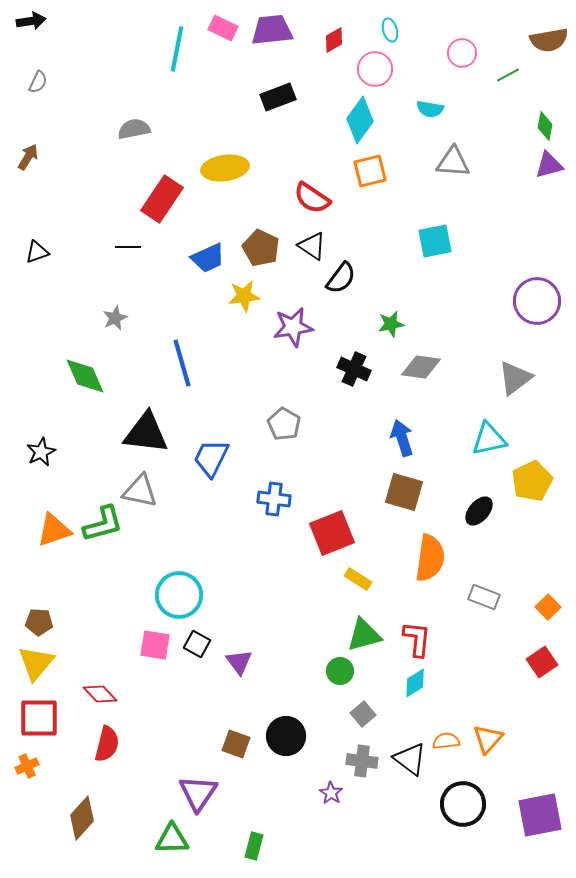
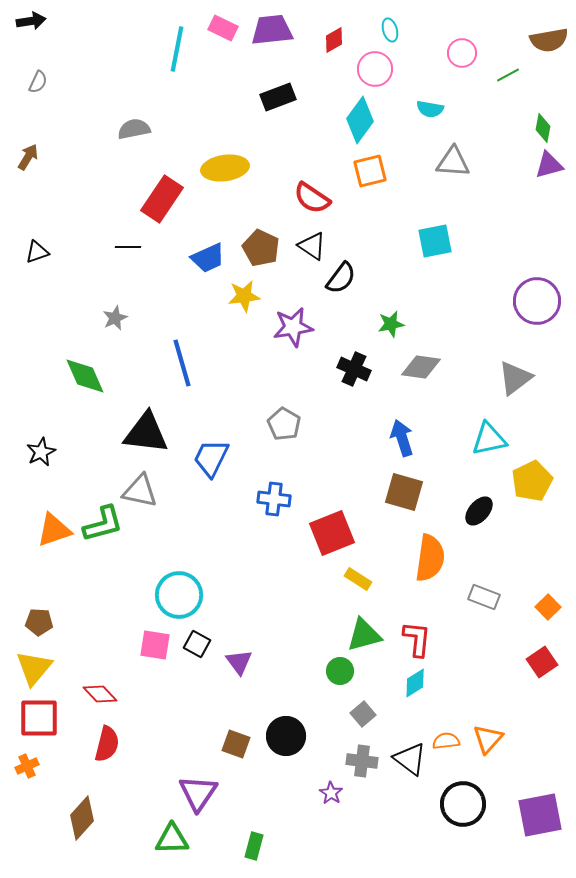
green diamond at (545, 126): moved 2 px left, 2 px down
yellow triangle at (36, 663): moved 2 px left, 5 px down
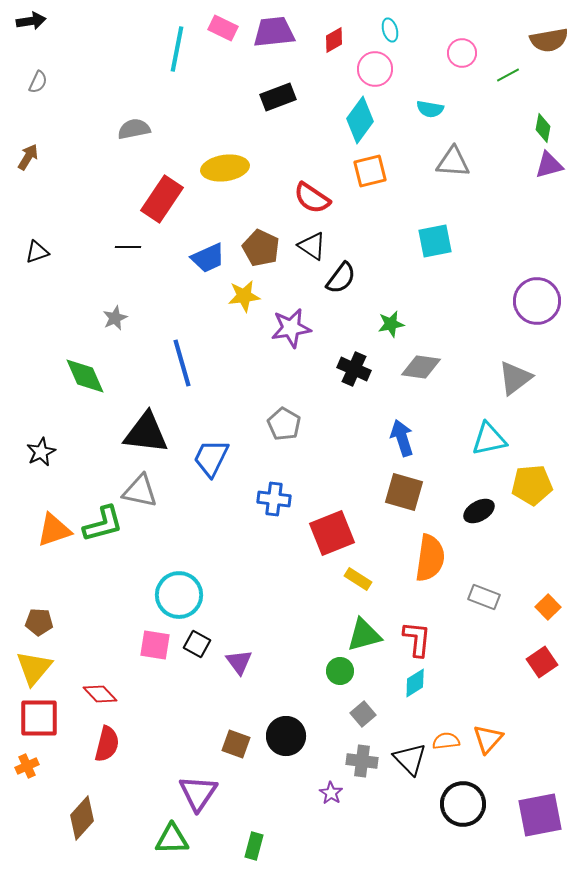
purple trapezoid at (272, 30): moved 2 px right, 2 px down
purple star at (293, 327): moved 2 px left, 1 px down
yellow pentagon at (532, 481): moved 4 px down; rotated 21 degrees clockwise
black ellipse at (479, 511): rotated 20 degrees clockwise
black triangle at (410, 759): rotated 9 degrees clockwise
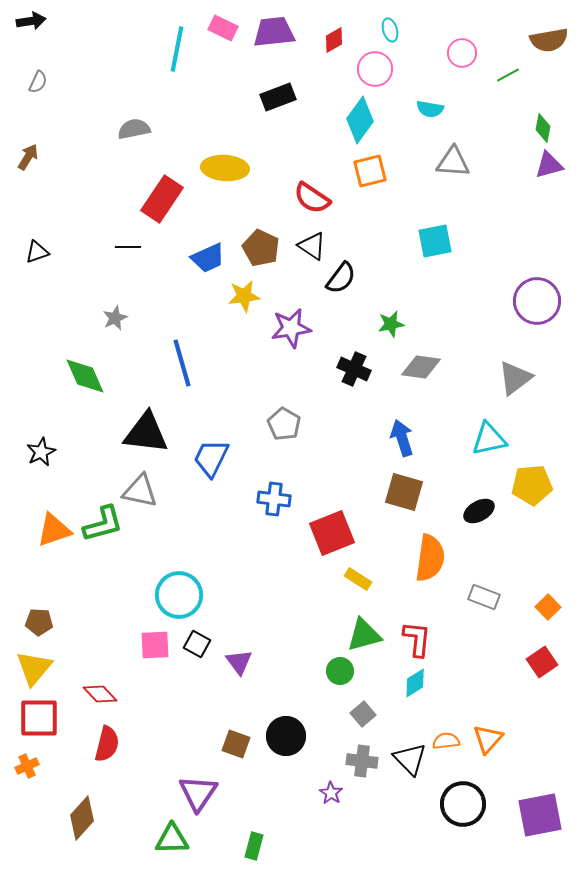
yellow ellipse at (225, 168): rotated 12 degrees clockwise
pink square at (155, 645): rotated 12 degrees counterclockwise
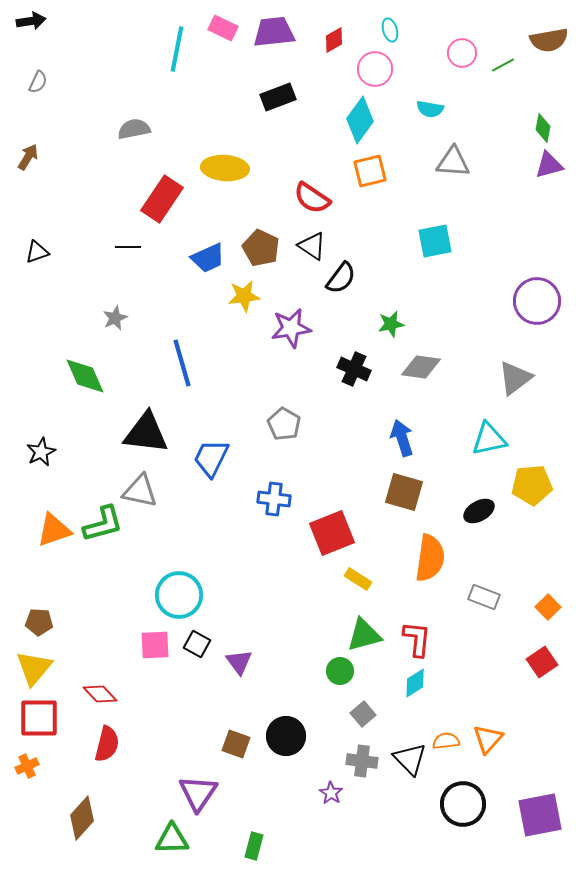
green line at (508, 75): moved 5 px left, 10 px up
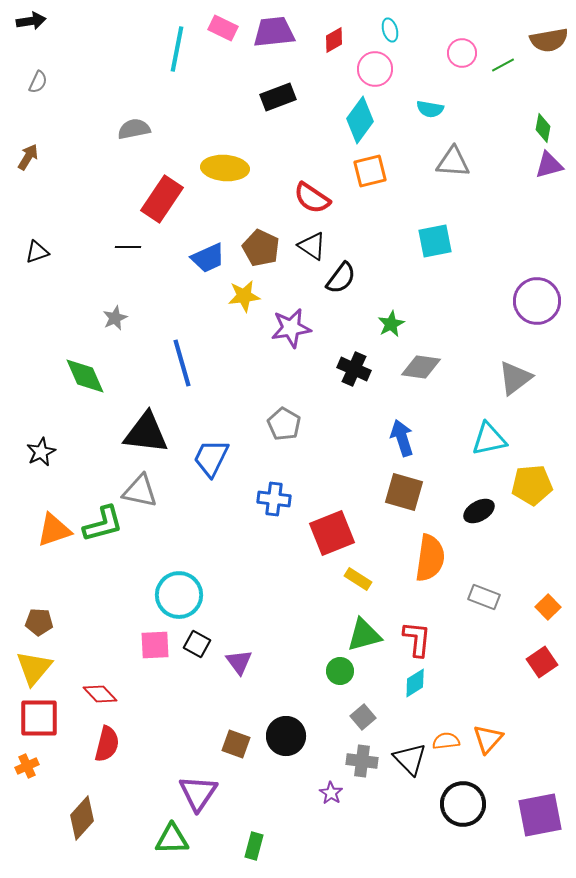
green star at (391, 324): rotated 16 degrees counterclockwise
gray square at (363, 714): moved 3 px down
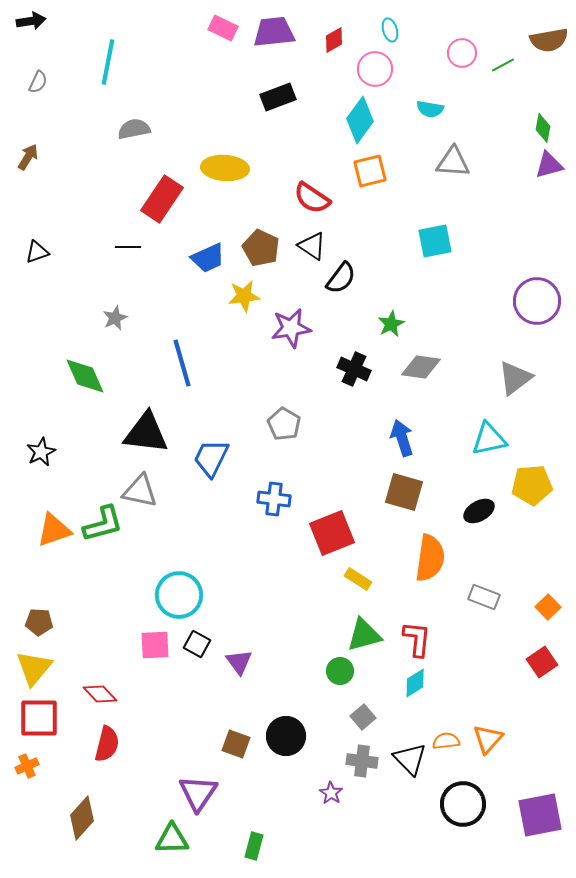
cyan line at (177, 49): moved 69 px left, 13 px down
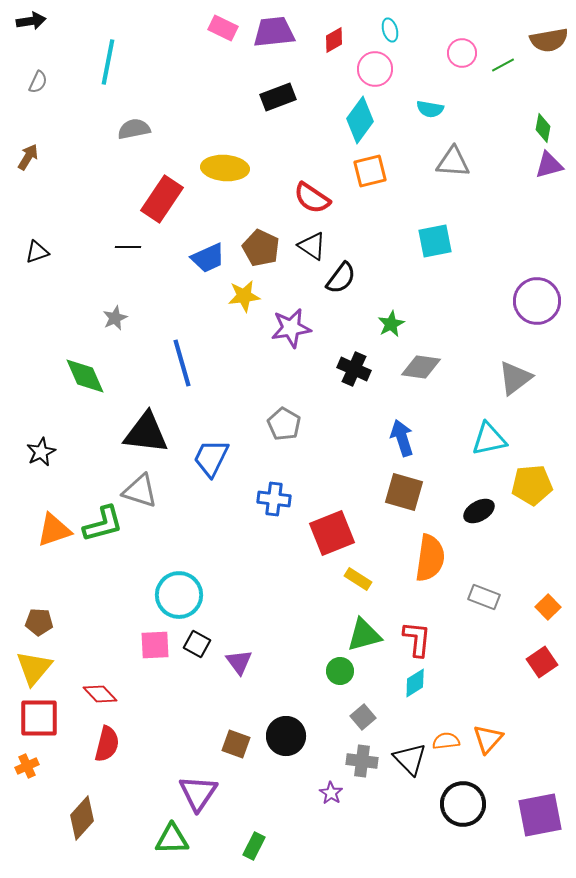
gray triangle at (140, 491): rotated 6 degrees clockwise
green rectangle at (254, 846): rotated 12 degrees clockwise
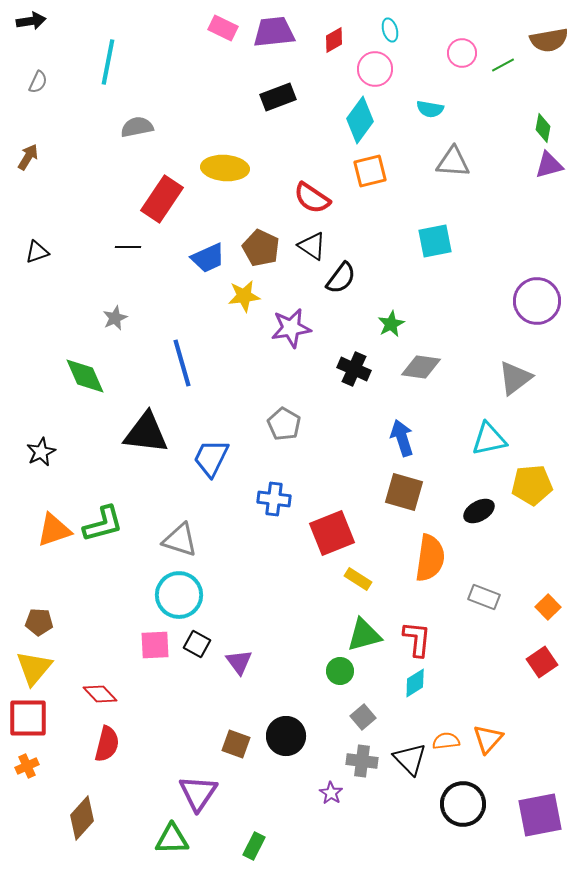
gray semicircle at (134, 129): moved 3 px right, 2 px up
gray triangle at (140, 491): moved 40 px right, 49 px down
red square at (39, 718): moved 11 px left
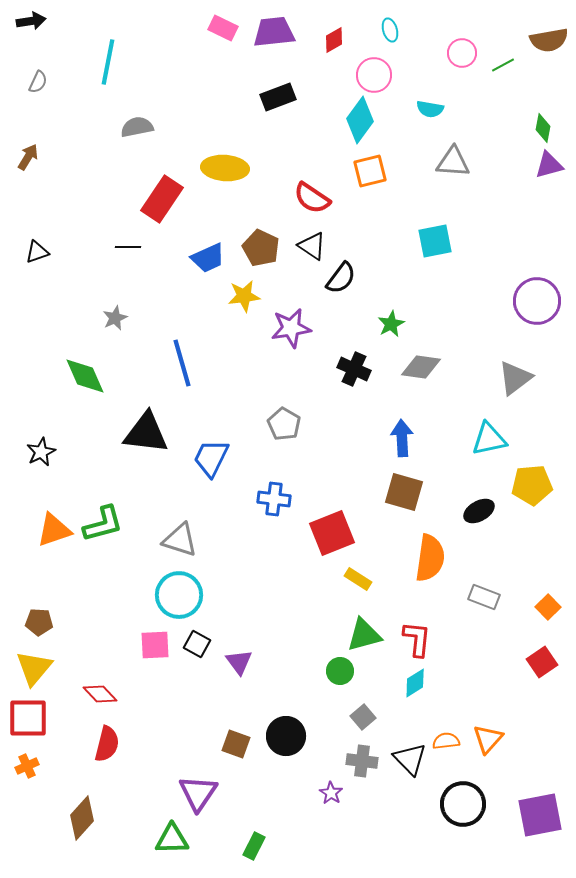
pink circle at (375, 69): moved 1 px left, 6 px down
blue arrow at (402, 438): rotated 15 degrees clockwise
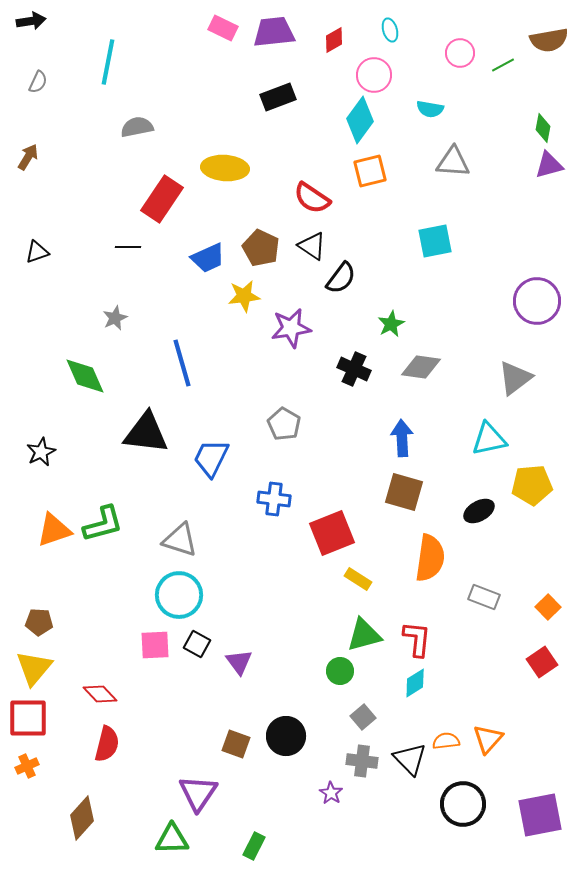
pink circle at (462, 53): moved 2 px left
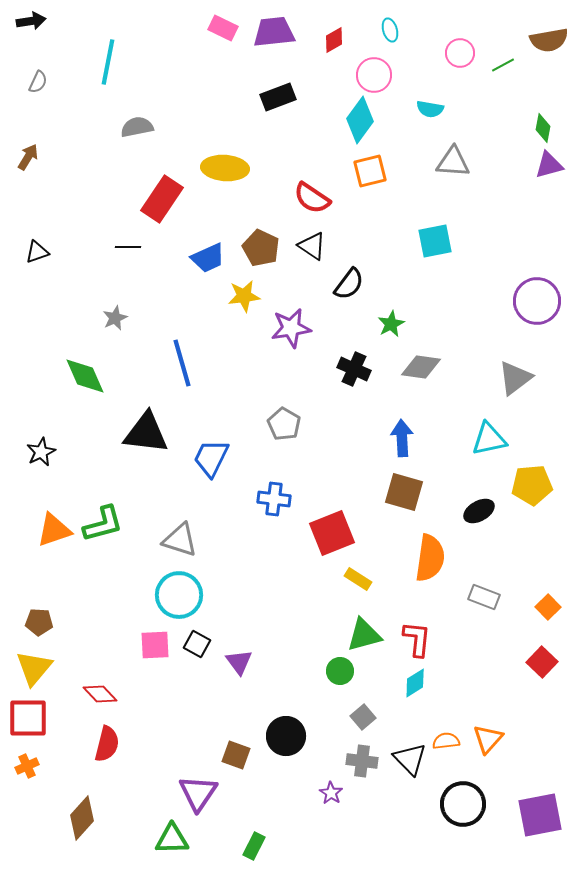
black semicircle at (341, 278): moved 8 px right, 6 px down
red square at (542, 662): rotated 12 degrees counterclockwise
brown square at (236, 744): moved 11 px down
